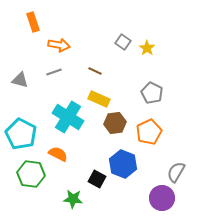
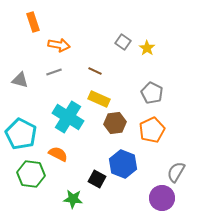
orange pentagon: moved 3 px right, 2 px up
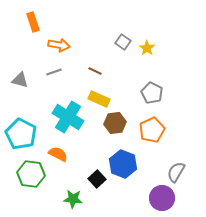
black square: rotated 18 degrees clockwise
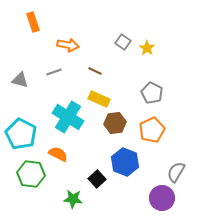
orange arrow: moved 9 px right
blue hexagon: moved 2 px right, 2 px up
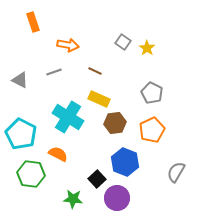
gray triangle: rotated 12 degrees clockwise
purple circle: moved 45 px left
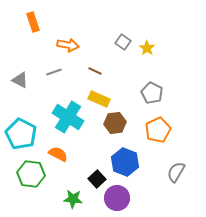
orange pentagon: moved 6 px right
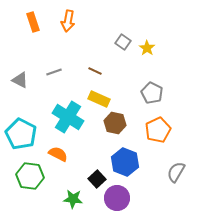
orange arrow: moved 24 px up; rotated 90 degrees clockwise
brown hexagon: rotated 20 degrees clockwise
green hexagon: moved 1 px left, 2 px down
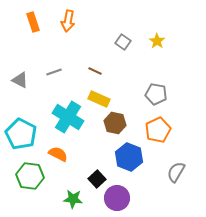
yellow star: moved 10 px right, 7 px up
gray pentagon: moved 4 px right, 1 px down; rotated 15 degrees counterclockwise
blue hexagon: moved 4 px right, 5 px up
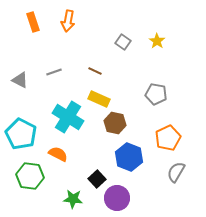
orange pentagon: moved 10 px right, 8 px down
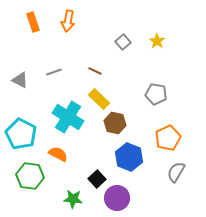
gray square: rotated 14 degrees clockwise
yellow rectangle: rotated 20 degrees clockwise
